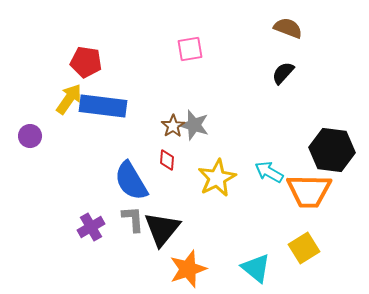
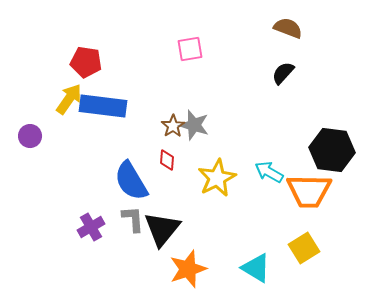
cyan triangle: rotated 8 degrees counterclockwise
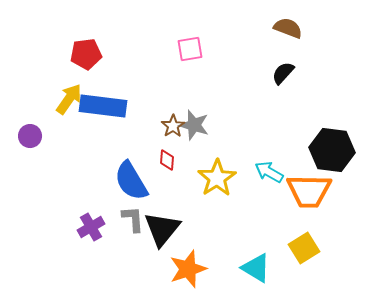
red pentagon: moved 8 px up; rotated 16 degrees counterclockwise
yellow star: rotated 6 degrees counterclockwise
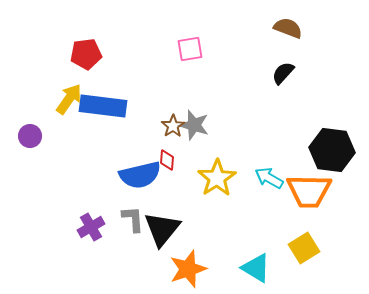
cyan arrow: moved 6 px down
blue semicircle: moved 9 px right, 6 px up; rotated 72 degrees counterclockwise
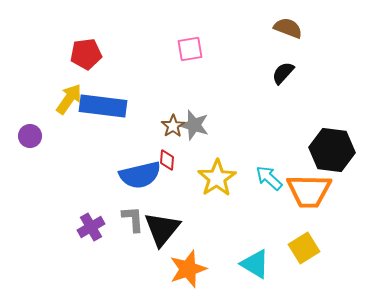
cyan arrow: rotated 12 degrees clockwise
cyan triangle: moved 1 px left, 4 px up
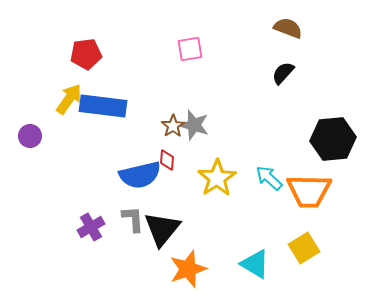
black hexagon: moved 1 px right, 11 px up; rotated 12 degrees counterclockwise
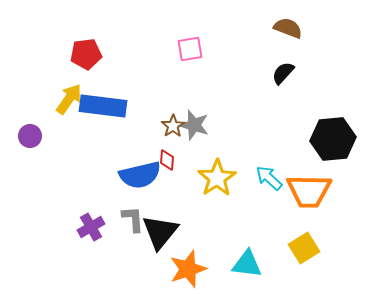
black triangle: moved 2 px left, 3 px down
cyan triangle: moved 8 px left; rotated 24 degrees counterclockwise
